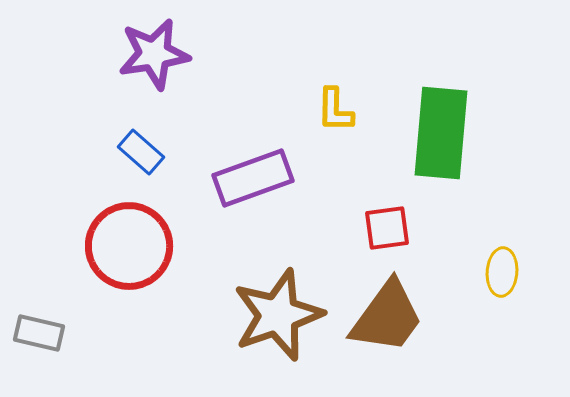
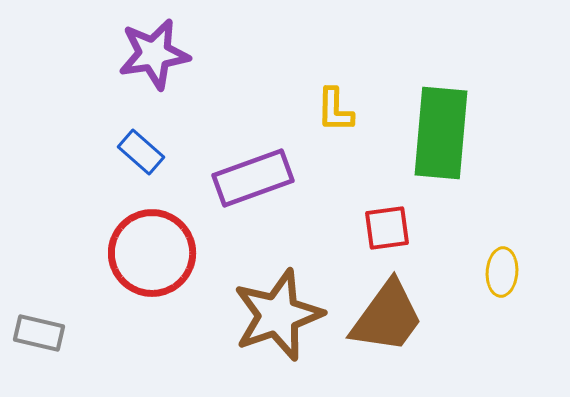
red circle: moved 23 px right, 7 px down
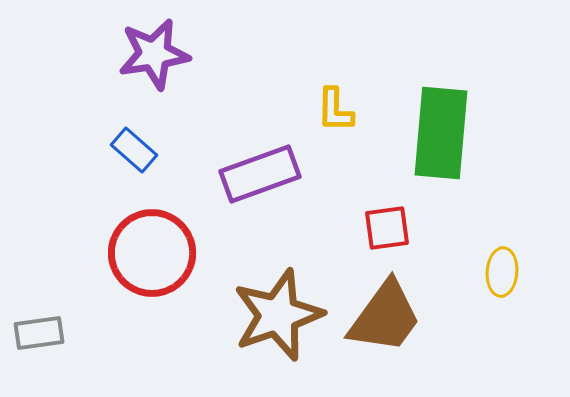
blue rectangle: moved 7 px left, 2 px up
purple rectangle: moved 7 px right, 4 px up
brown trapezoid: moved 2 px left
gray rectangle: rotated 21 degrees counterclockwise
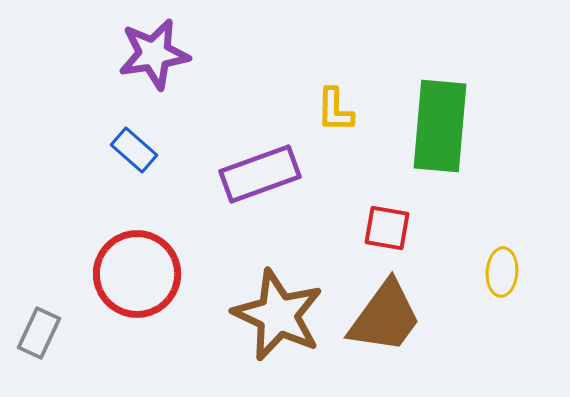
green rectangle: moved 1 px left, 7 px up
red square: rotated 18 degrees clockwise
red circle: moved 15 px left, 21 px down
brown star: rotated 28 degrees counterclockwise
gray rectangle: rotated 57 degrees counterclockwise
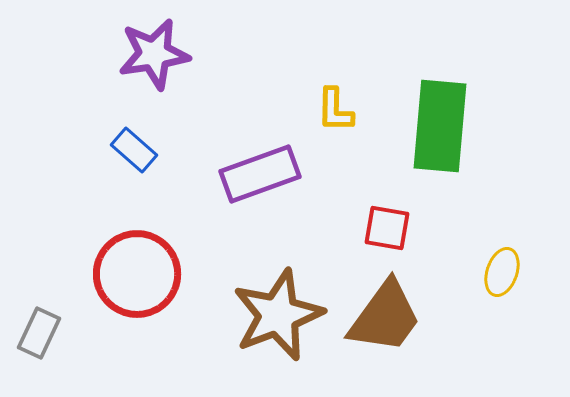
yellow ellipse: rotated 15 degrees clockwise
brown star: rotated 26 degrees clockwise
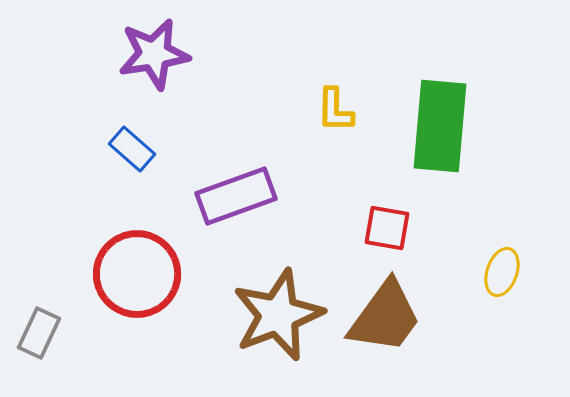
blue rectangle: moved 2 px left, 1 px up
purple rectangle: moved 24 px left, 22 px down
